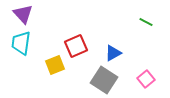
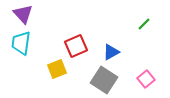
green line: moved 2 px left, 2 px down; rotated 72 degrees counterclockwise
blue triangle: moved 2 px left, 1 px up
yellow square: moved 2 px right, 4 px down
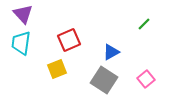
red square: moved 7 px left, 6 px up
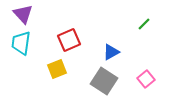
gray square: moved 1 px down
